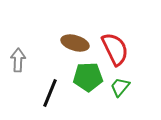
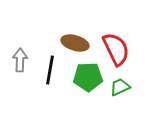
red semicircle: moved 1 px right
gray arrow: moved 2 px right
green trapezoid: rotated 25 degrees clockwise
black line: moved 23 px up; rotated 12 degrees counterclockwise
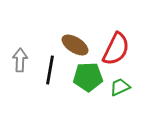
brown ellipse: moved 2 px down; rotated 16 degrees clockwise
red semicircle: rotated 52 degrees clockwise
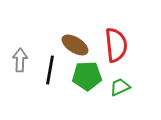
red semicircle: moved 4 px up; rotated 32 degrees counterclockwise
green pentagon: moved 1 px left, 1 px up
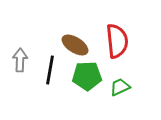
red semicircle: moved 1 px right, 4 px up
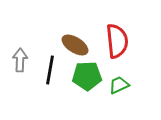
green trapezoid: moved 1 px left, 2 px up
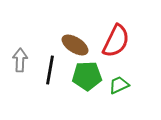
red semicircle: moved 1 px left; rotated 32 degrees clockwise
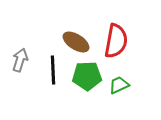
red semicircle: rotated 16 degrees counterclockwise
brown ellipse: moved 1 px right, 3 px up
gray arrow: rotated 15 degrees clockwise
black line: moved 3 px right; rotated 12 degrees counterclockwise
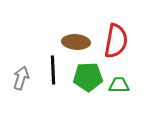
brown ellipse: rotated 28 degrees counterclockwise
gray arrow: moved 1 px right, 18 px down
green pentagon: moved 1 px right, 1 px down
green trapezoid: rotated 25 degrees clockwise
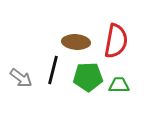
black line: rotated 16 degrees clockwise
gray arrow: rotated 110 degrees clockwise
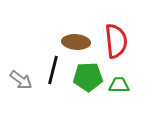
red semicircle: rotated 16 degrees counterclockwise
gray arrow: moved 2 px down
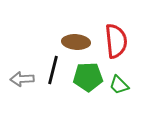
gray arrow: moved 1 px right, 1 px up; rotated 140 degrees clockwise
green trapezoid: rotated 135 degrees counterclockwise
